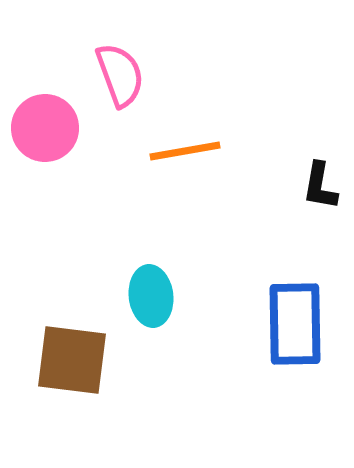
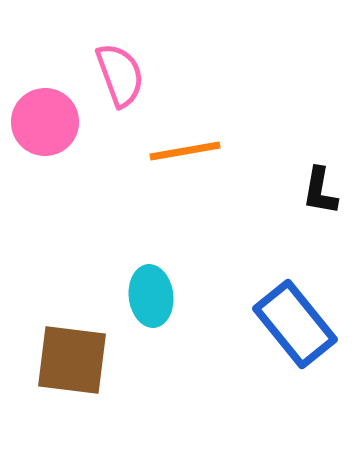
pink circle: moved 6 px up
black L-shape: moved 5 px down
blue rectangle: rotated 38 degrees counterclockwise
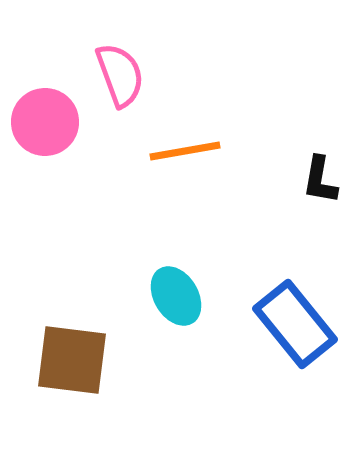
black L-shape: moved 11 px up
cyan ellipse: moved 25 px right; rotated 24 degrees counterclockwise
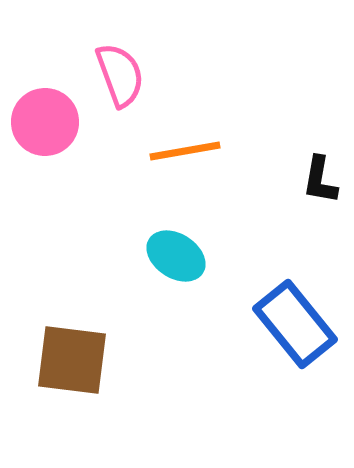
cyan ellipse: moved 40 px up; rotated 26 degrees counterclockwise
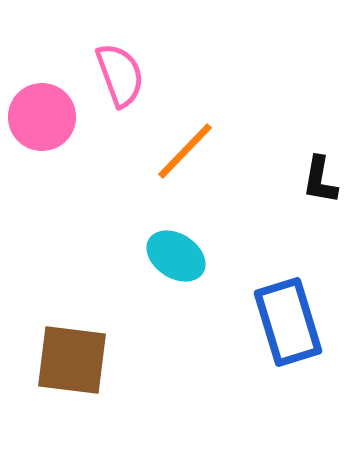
pink circle: moved 3 px left, 5 px up
orange line: rotated 36 degrees counterclockwise
blue rectangle: moved 7 px left, 2 px up; rotated 22 degrees clockwise
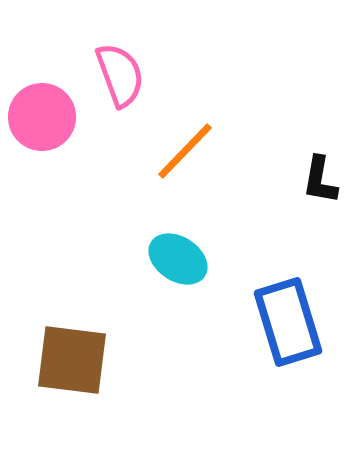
cyan ellipse: moved 2 px right, 3 px down
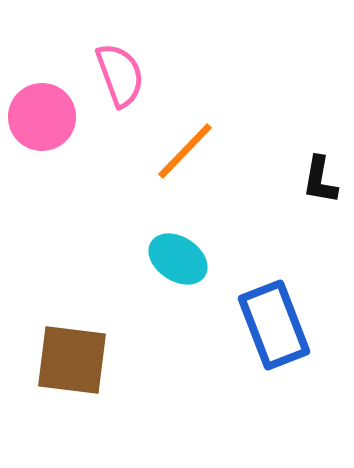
blue rectangle: moved 14 px left, 3 px down; rotated 4 degrees counterclockwise
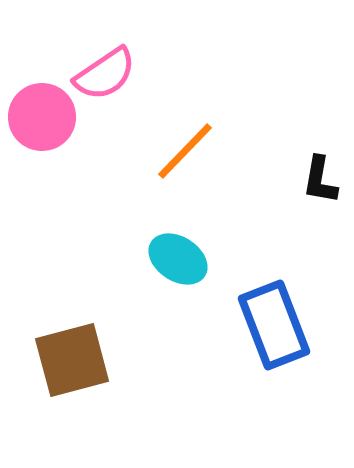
pink semicircle: moved 15 px left, 1 px up; rotated 76 degrees clockwise
brown square: rotated 22 degrees counterclockwise
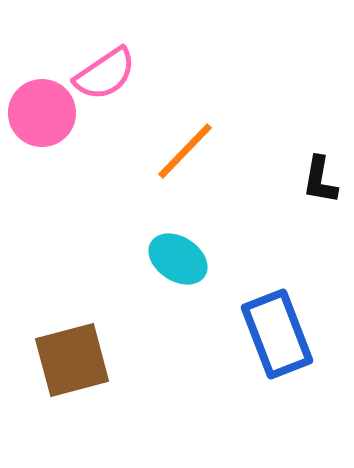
pink circle: moved 4 px up
blue rectangle: moved 3 px right, 9 px down
